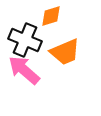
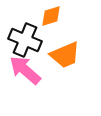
orange trapezoid: moved 3 px down
pink arrow: moved 1 px right
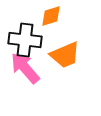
black cross: rotated 16 degrees counterclockwise
pink arrow: moved 2 px up; rotated 8 degrees clockwise
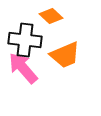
orange diamond: rotated 60 degrees clockwise
pink arrow: moved 2 px left
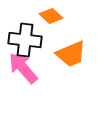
orange trapezoid: moved 6 px right, 1 px up
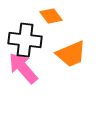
orange diamond: rotated 10 degrees clockwise
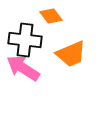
pink arrow: rotated 16 degrees counterclockwise
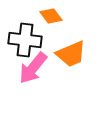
pink arrow: moved 10 px right; rotated 84 degrees counterclockwise
